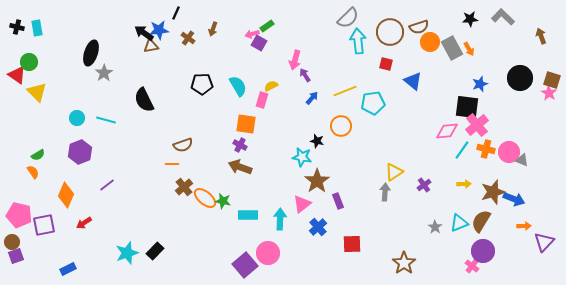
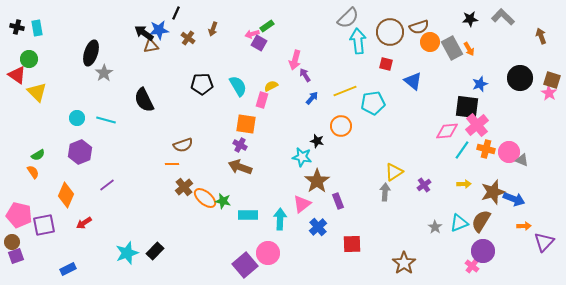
green circle at (29, 62): moved 3 px up
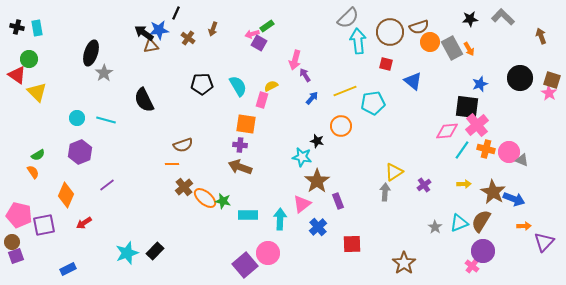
purple cross at (240, 145): rotated 24 degrees counterclockwise
brown star at (493, 192): rotated 25 degrees counterclockwise
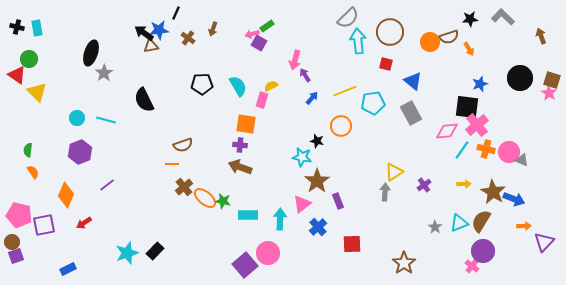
brown semicircle at (419, 27): moved 30 px right, 10 px down
gray rectangle at (452, 48): moved 41 px left, 65 px down
green semicircle at (38, 155): moved 10 px left, 5 px up; rotated 128 degrees clockwise
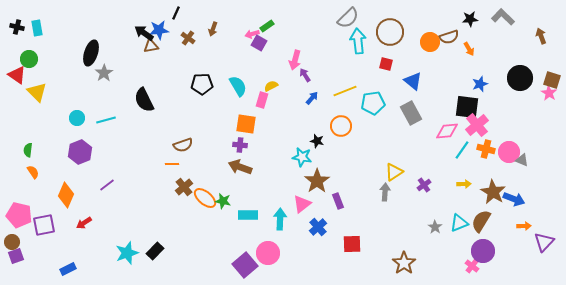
cyan line at (106, 120): rotated 30 degrees counterclockwise
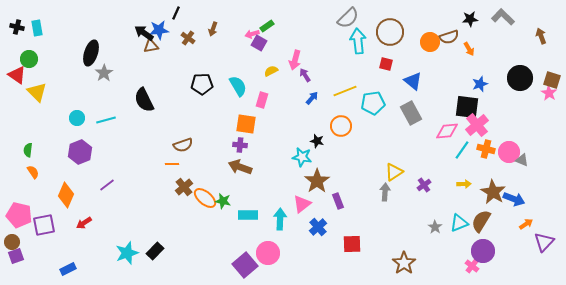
yellow semicircle at (271, 86): moved 15 px up
orange arrow at (524, 226): moved 2 px right, 2 px up; rotated 32 degrees counterclockwise
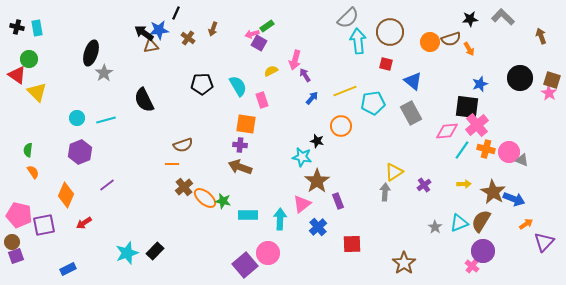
brown semicircle at (449, 37): moved 2 px right, 2 px down
pink rectangle at (262, 100): rotated 35 degrees counterclockwise
